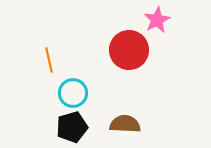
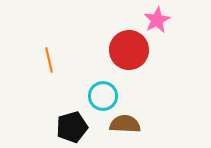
cyan circle: moved 30 px right, 3 px down
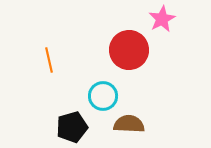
pink star: moved 5 px right, 1 px up
brown semicircle: moved 4 px right
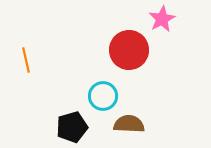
orange line: moved 23 px left
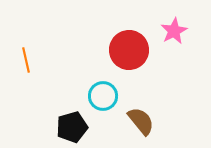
pink star: moved 12 px right, 12 px down
brown semicircle: moved 12 px right, 3 px up; rotated 48 degrees clockwise
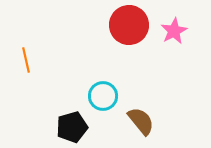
red circle: moved 25 px up
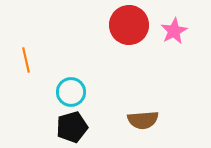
cyan circle: moved 32 px left, 4 px up
brown semicircle: moved 2 px right, 1 px up; rotated 124 degrees clockwise
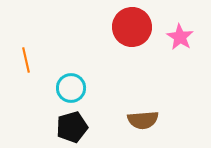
red circle: moved 3 px right, 2 px down
pink star: moved 6 px right, 6 px down; rotated 12 degrees counterclockwise
cyan circle: moved 4 px up
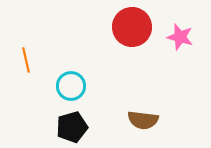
pink star: rotated 16 degrees counterclockwise
cyan circle: moved 2 px up
brown semicircle: rotated 12 degrees clockwise
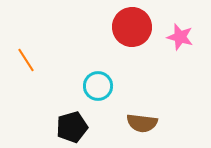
orange line: rotated 20 degrees counterclockwise
cyan circle: moved 27 px right
brown semicircle: moved 1 px left, 3 px down
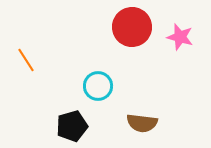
black pentagon: moved 1 px up
